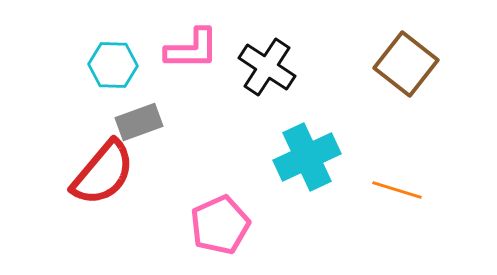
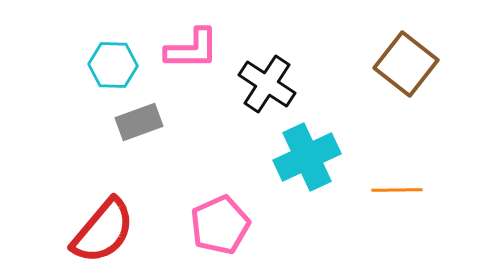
black cross: moved 17 px down
red semicircle: moved 58 px down
orange line: rotated 18 degrees counterclockwise
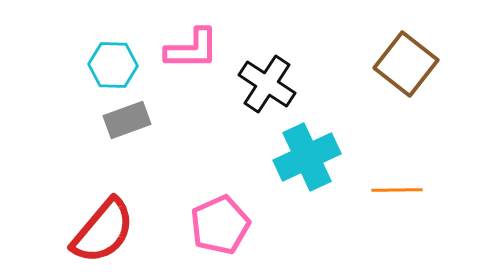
gray rectangle: moved 12 px left, 2 px up
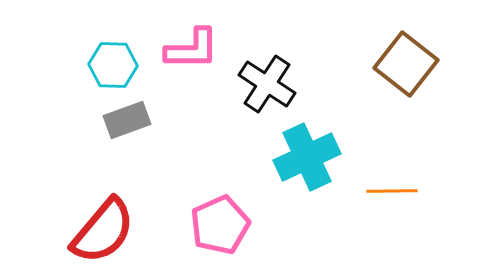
orange line: moved 5 px left, 1 px down
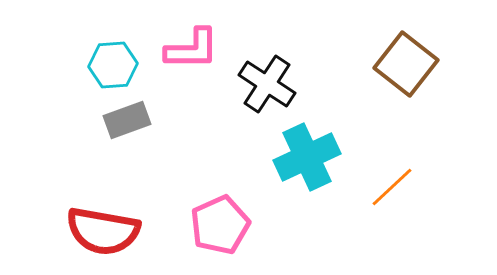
cyan hexagon: rotated 6 degrees counterclockwise
orange line: moved 4 px up; rotated 42 degrees counterclockwise
red semicircle: rotated 60 degrees clockwise
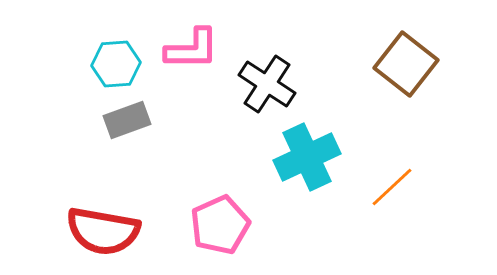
cyan hexagon: moved 3 px right, 1 px up
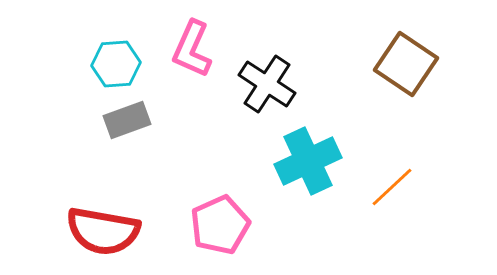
pink L-shape: rotated 114 degrees clockwise
brown square: rotated 4 degrees counterclockwise
cyan cross: moved 1 px right, 4 px down
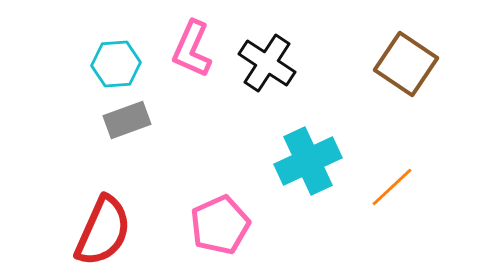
black cross: moved 21 px up
red semicircle: rotated 76 degrees counterclockwise
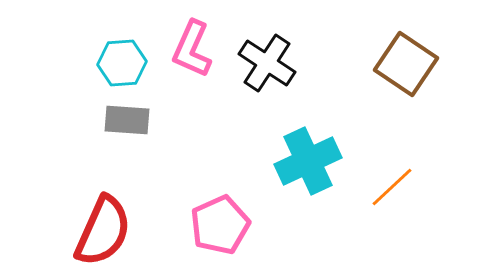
cyan hexagon: moved 6 px right, 1 px up
gray rectangle: rotated 24 degrees clockwise
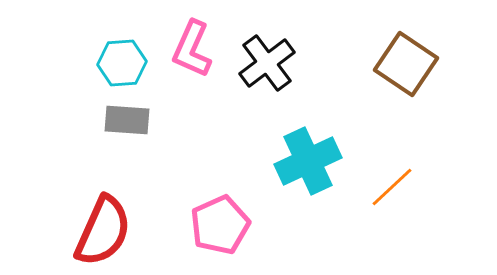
black cross: rotated 20 degrees clockwise
